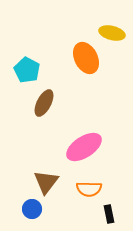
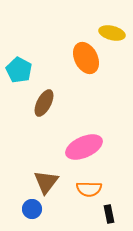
cyan pentagon: moved 8 px left
pink ellipse: rotated 9 degrees clockwise
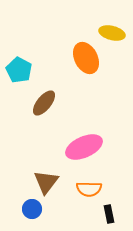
brown ellipse: rotated 12 degrees clockwise
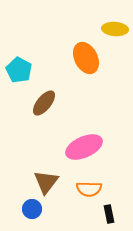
yellow ellipse: moved 3 px right, 4 px up; rotated 10 degrees counterclockwise
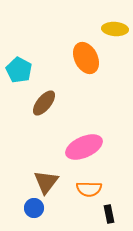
blue circle: moved 2 px right, 1 px up
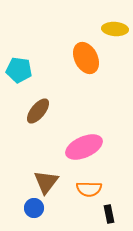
cyan pentagon: rotated 20 degrees counterclockwise
brown ellipse: moved 6 px left, 8 px down
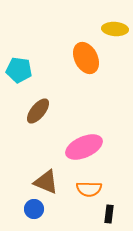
brown triangle: rotated 44 degrees counterclockwise
blue circle: moved 1 px down
black rectangle: rotated 18 degrees clockwise
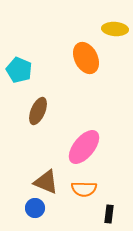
cyan pentagon: rotated 15 degrees clockwise
brown ellipse: rotated 16 degrees counterclockwise
pink ellipse: rotated 27 degrees counterclockwise
orange semicircle: moved 5 px left
blue circle: moved 1 px right, 1 px up
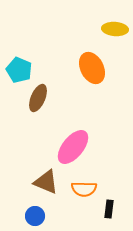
orange ellipse: moved 6 px right, 10 px down
brown ellipse: moved 13 px up
pink ellipse: moved 11 px left
blue circle: moved 8 px down
black rectangle: moved 5 px up
